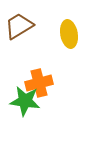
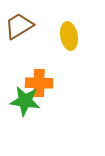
yellow ellipse: moved 2 px down
orange cross: rotated 16 degrees clockwise
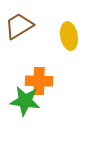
orange cross: moved 2 px up
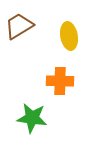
orange cross: moved 21 px right
green star: moved 7 px right, 17 px down
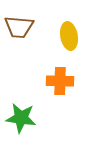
brown trapezoid: moved 1 px down; rotated 144 degrees counterclockwise
green star: moved 11 px left
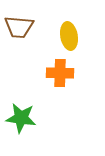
orange cross: moved 8 px up
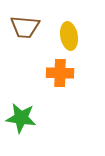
brown trapezoid: moved 6 px right
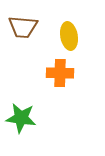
brown trapezoid: moved 2 px left
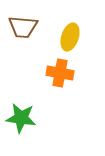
yellow ellipse: moved 1 px right, 1 px down; rotated 28 degrees clockwise
orange cross: rotated 8 degrees clockwise
